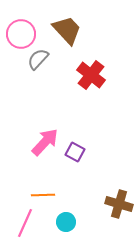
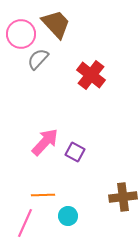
brown trapezoid: moved 11 px left, 6 px up
brown cross: moved 4 px right, 7 px up; rotated 24 degrees counterclockwise
cyan circle: moved 2 px right, 6 px up
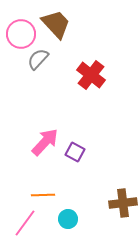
brown cross: moved 6 px down
cyan circle: moved 3 px down
pink line: rotated 12 degrees clockwise
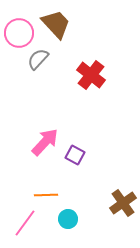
pink circle: moved 2 px left, 1 px up
purple square: moved 3 px down
orange line: moved 3 px right
brown cross: rotated 28 degrees counterclockwise
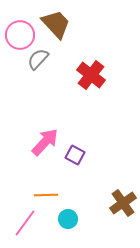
pink circle: moved 1 px right, 2 px down
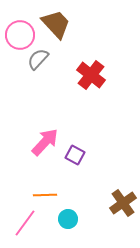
orange line: moved 1 px left
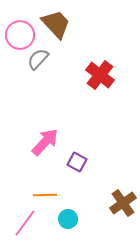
red cross: moved 9 px right
purple square: moved 2 px right, 7 px down
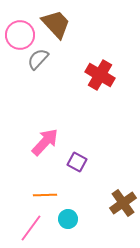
red cross: rotated 8 degrees counterclockwise
pink line: moved 6 px right, 5 px down
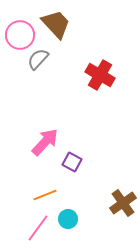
purple square: moved 5 px left
orange line: rotated 20 degrees counterclockwise
pink line: moved 7 px right
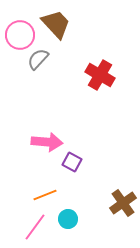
pink arrow: moved 2 px right; rotated 52 degrees clockwise
pink line: moved 3 px left, 1 px up
